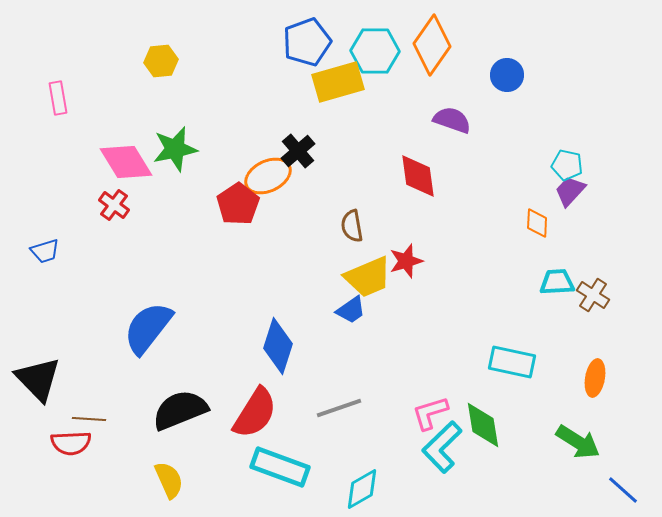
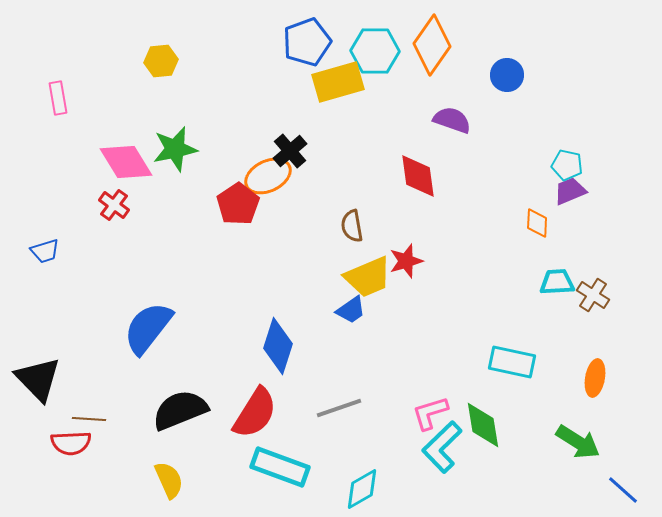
black cross at (298, 151): moved 8 px left
purple trapezoid at (570, 191): rotated 24 degrees clockwise
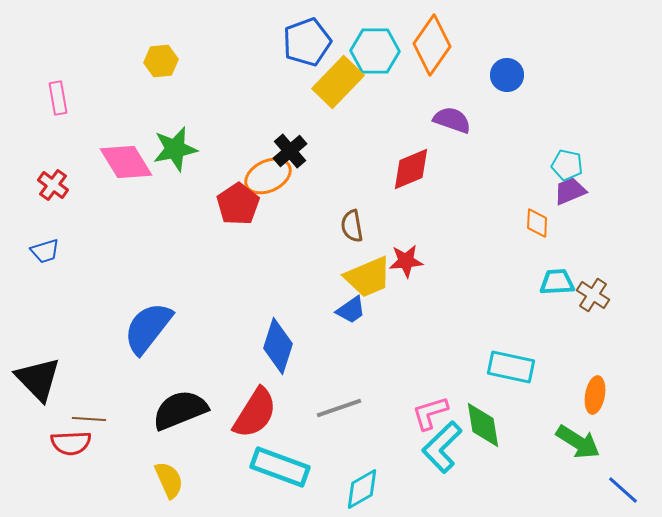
yellow rectangle at (338, 82): rotated 30 degrees counterclockwise
red diamond at (418, 176): moved 7 px left, 7 px up; rotated 75 degrees clockwise
red cross at (114, 205): moved 61 px left, 20 px up
red star at (406, 261): rotated 12 degrees clockwise
cyan rectangle at (512, 362): moved 1 px left, 5 px down
orange ellipse at (595, 378): moved 17 px down
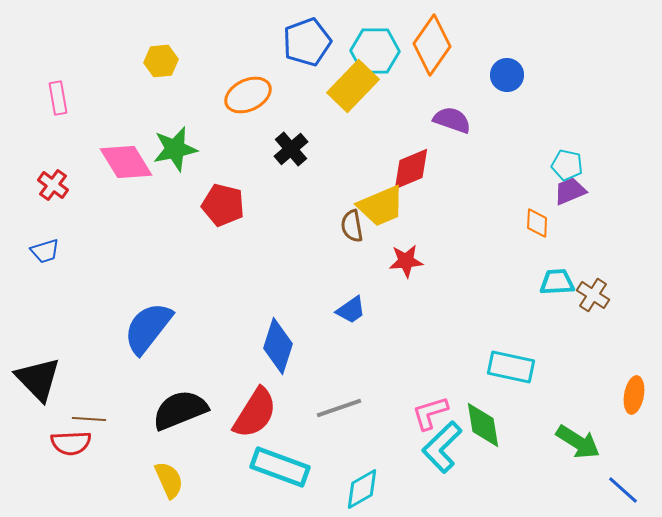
yellow rectangle at (338, 82): moved 15 px right, 4 px down
black cross at (290, 151): moved 1 px right, 2 px up
orange ellipse at (268, 176): moved 20 px left, 81 px up
red pentagon at (238, 204): moved 15 px left, 1 px down; rotated 24 degrees counterclockwise
yellow trapezoid at (368, 277): moved 13 px right, 71 px up
orange ellipse at (595, 395): moved 39 px right
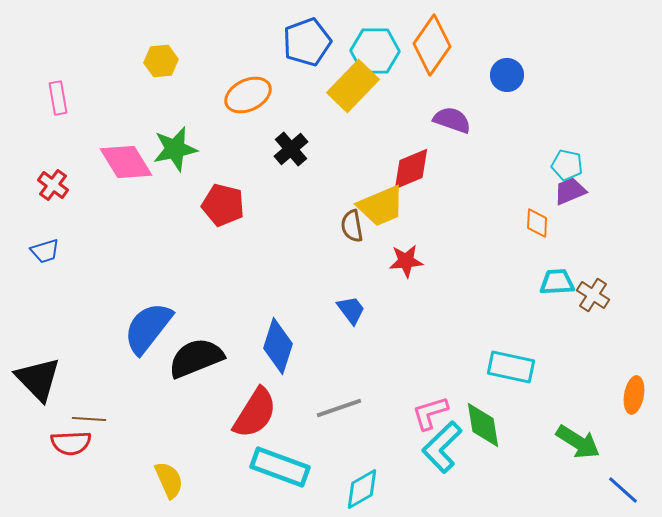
blue trapezoid at (351, 310): rotated 92 degrees counterclockwise
black semicircle at (180, 410): moved 16 px right, 52 px up
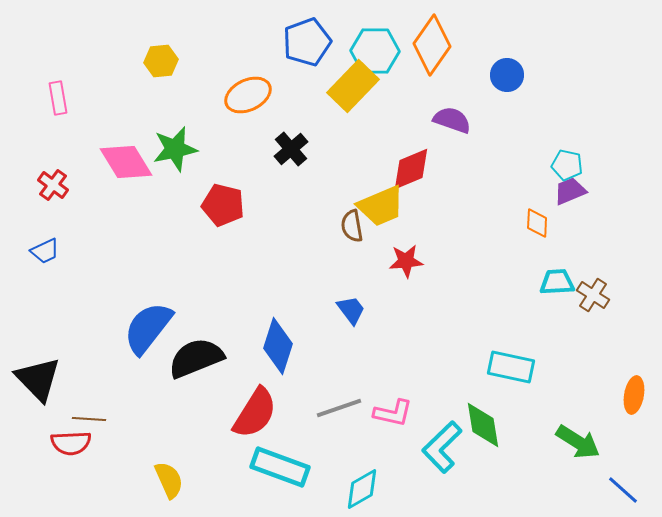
blue trapezoid at (45, 251): rotated 8 degrees counterclockwise
pink L-shape at (430, 413): moved 37 px left; rotated 150 degrees counterclockwise
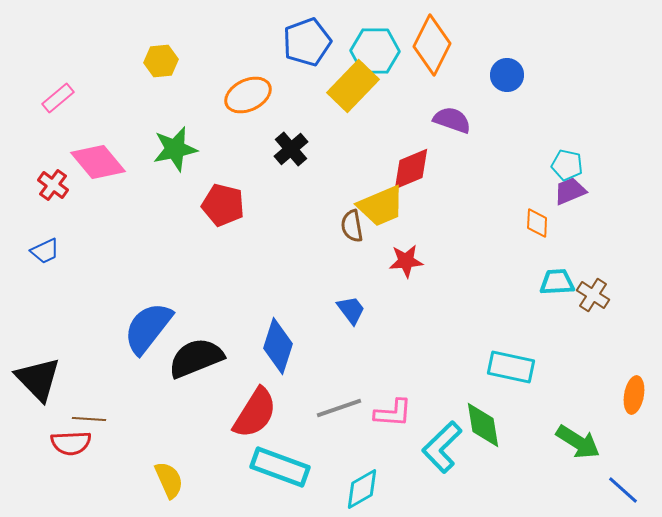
orange diamond at (432, 45): rotated 8 degrees counterclockwise
pink rectangle at (58, 98): rotated 60 degrees clockwise
pink diamond at (126, 162): moved 28 px left; rotated 8 degrees counterclockwise
pink L-shape at (393, 413): rotated 9 degrees counterclockwise
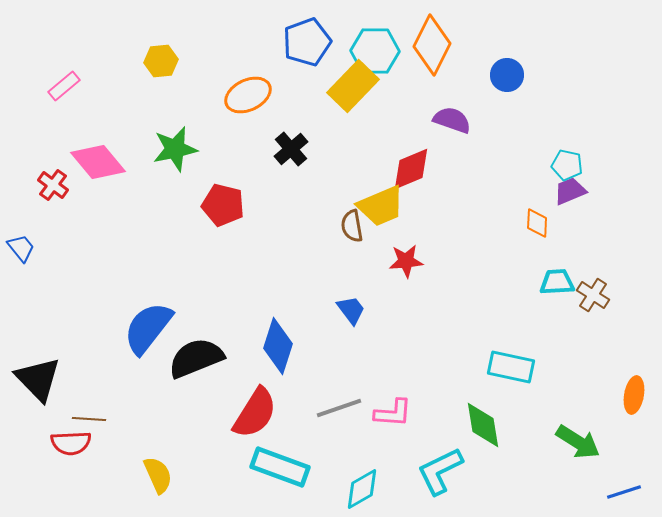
pink rectangle at (58, 98): moved 6 px right, 12 px up
blue trapezoid at (45, 251): moved 24 px left, 3 px up; rotated 104 degrees counterclockwise
cyan L-shape at (442, 447): moved 2 px left, 24 px down; rotated 18 degrees clockwise
yellow semicircle at (169, 480): moved 11 px left, 5 px up
blue line at (623, 490): moved 1 px right, 2 px down; rotated 60 degrees counterclockwise
